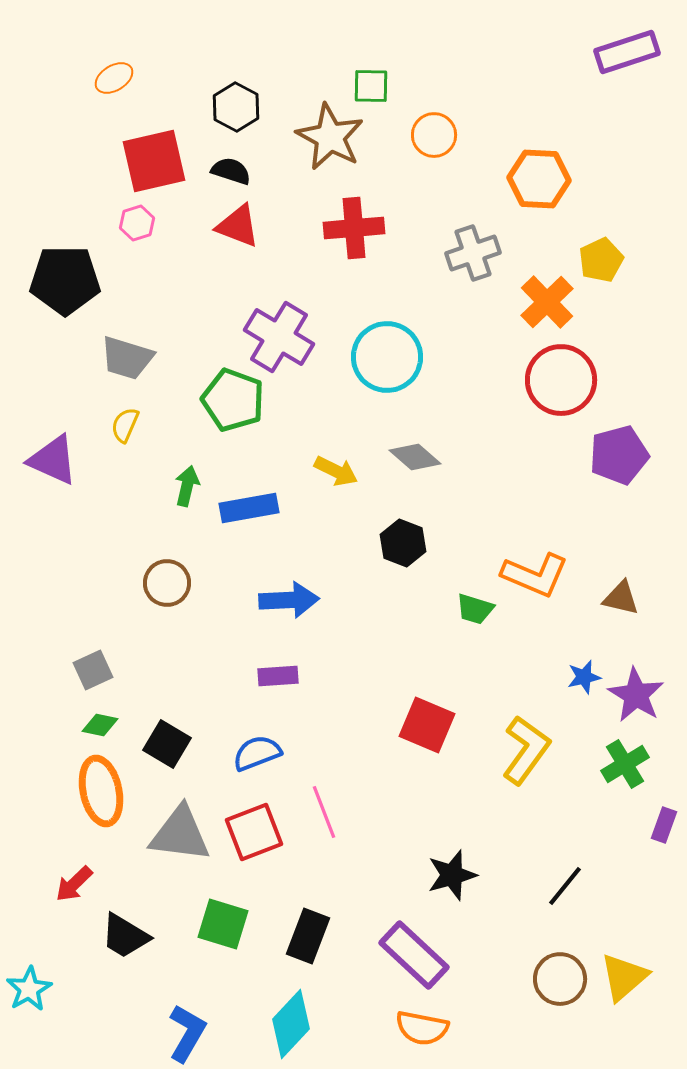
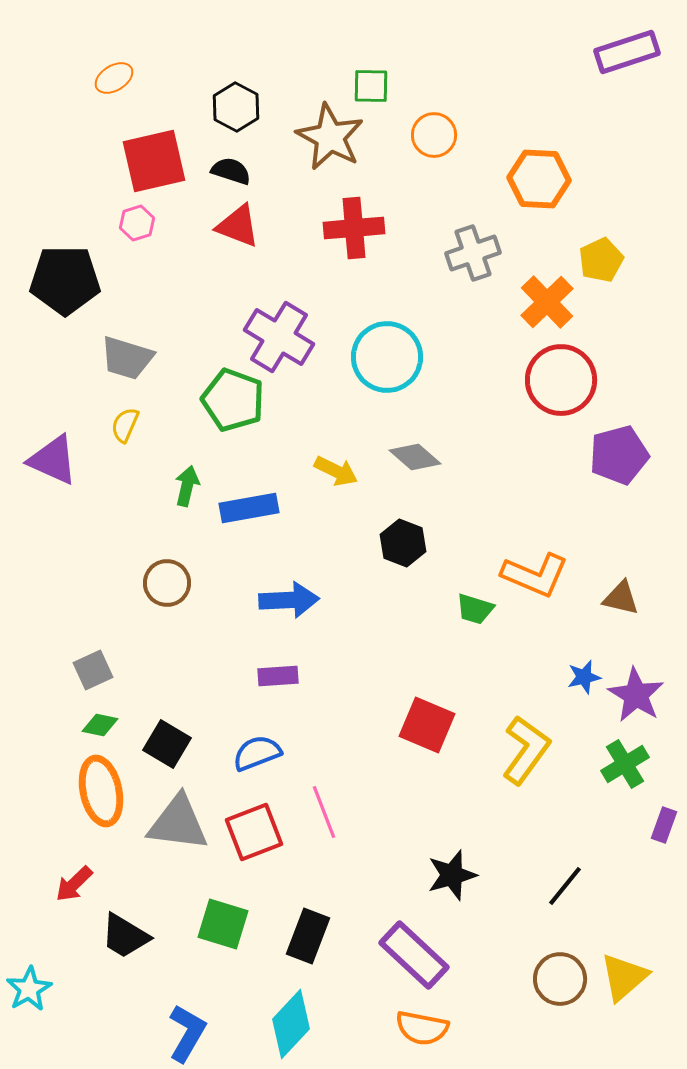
gray triangle at (180, 834): moved 2 px left, 11 px up
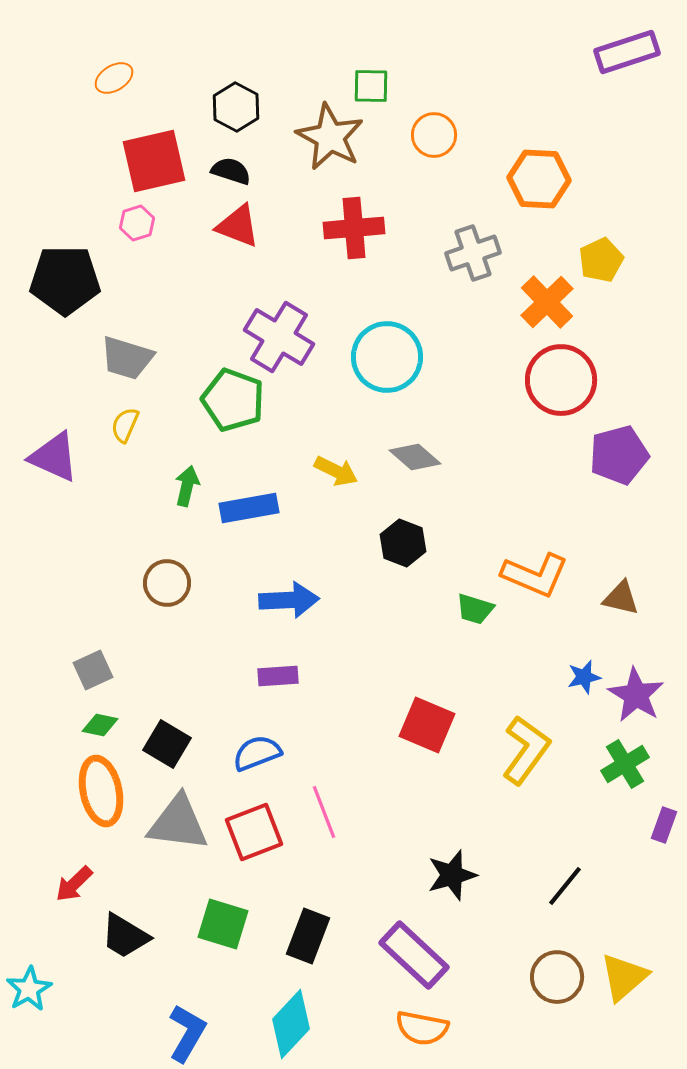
purple triangle at (53, 460): moved 1 px right, 3 px up
brown circle at (560, 979): moved 3 px left, 2 px up
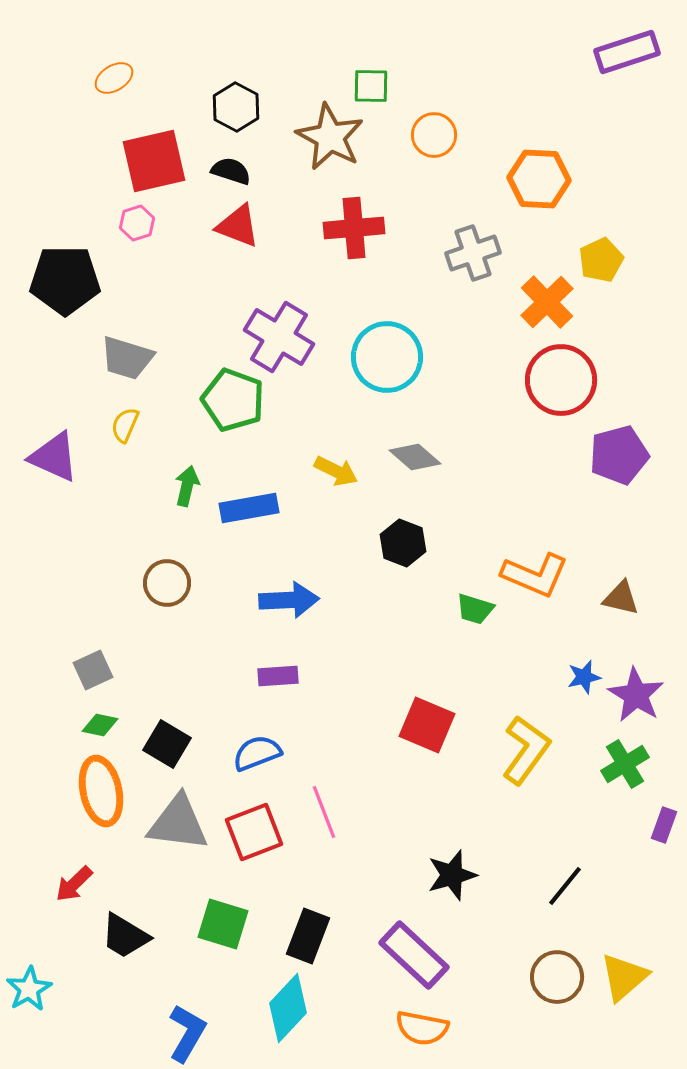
cyan diamond at (291, 1024): moved 3 px left, 16 px up
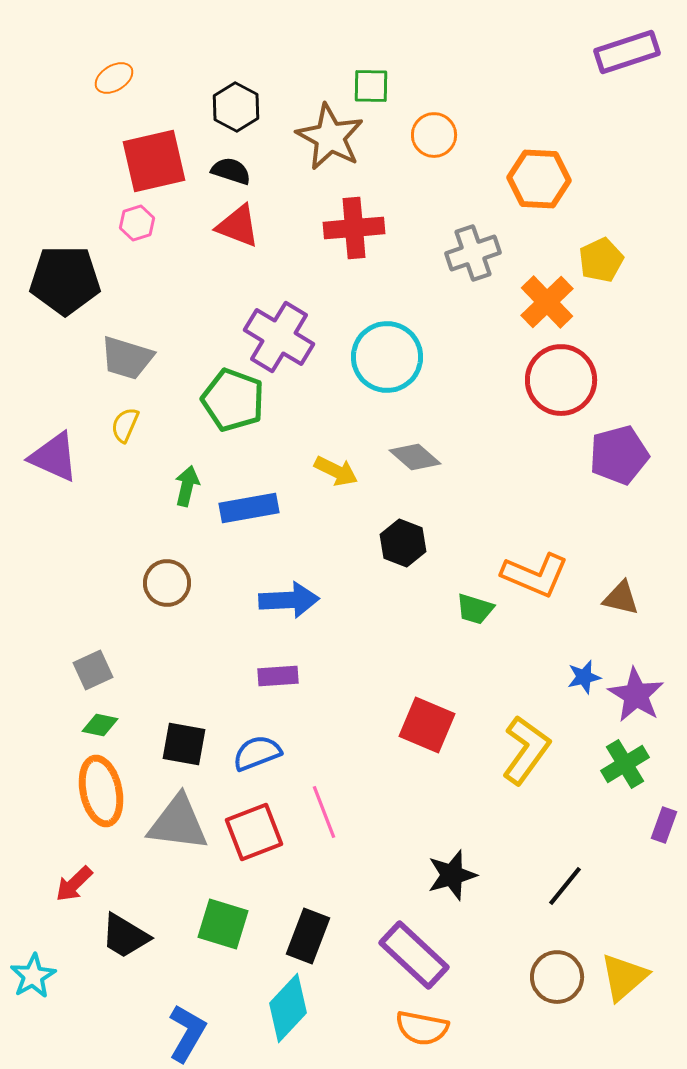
black square at (167, 744): moved 17 px right; rotated 21 degrees counterclockwise
cyan star at (29, 989): moved 4 px right, 13 px up
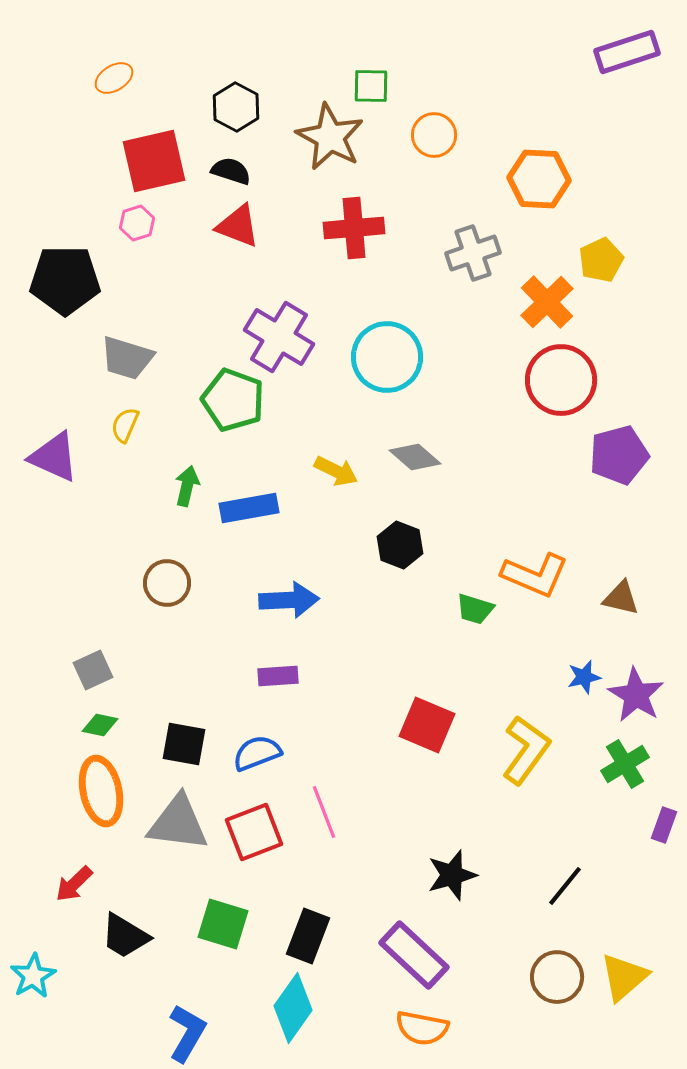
black hexagon at (403, 543): moved 3 px left, 2 px down
cyan diamond at (288, 1008): moved 5 px right; rotated 8 degrees counterclockwise
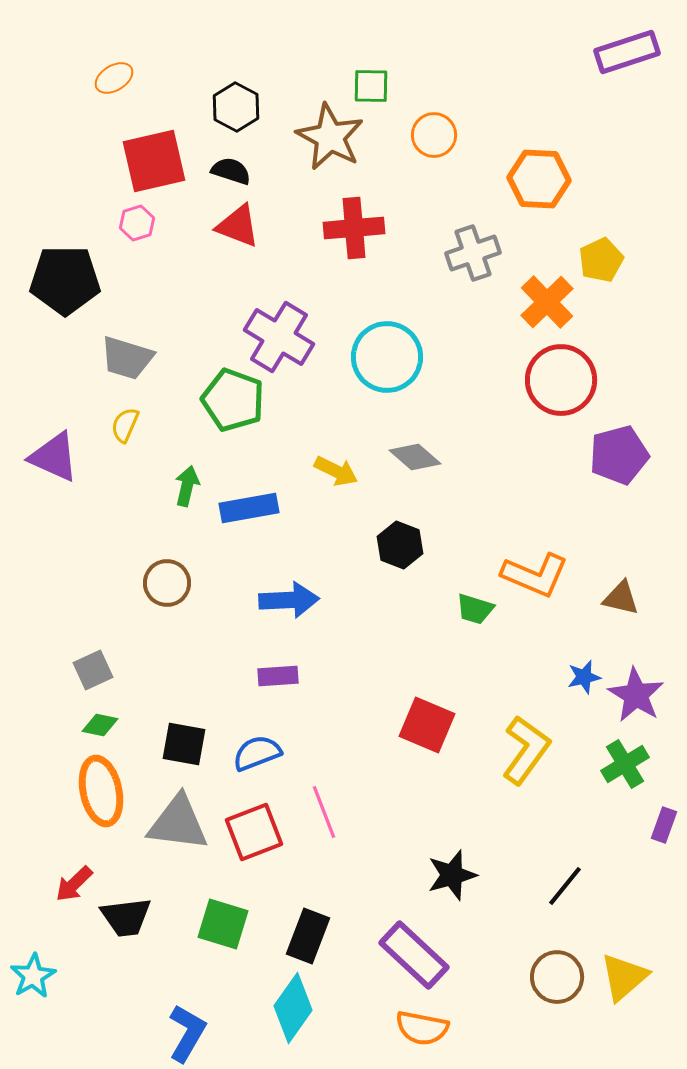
black trapezoid at (125, 936): moved 1 px right, 19 px up; rotated 38 degrees counterclockwise
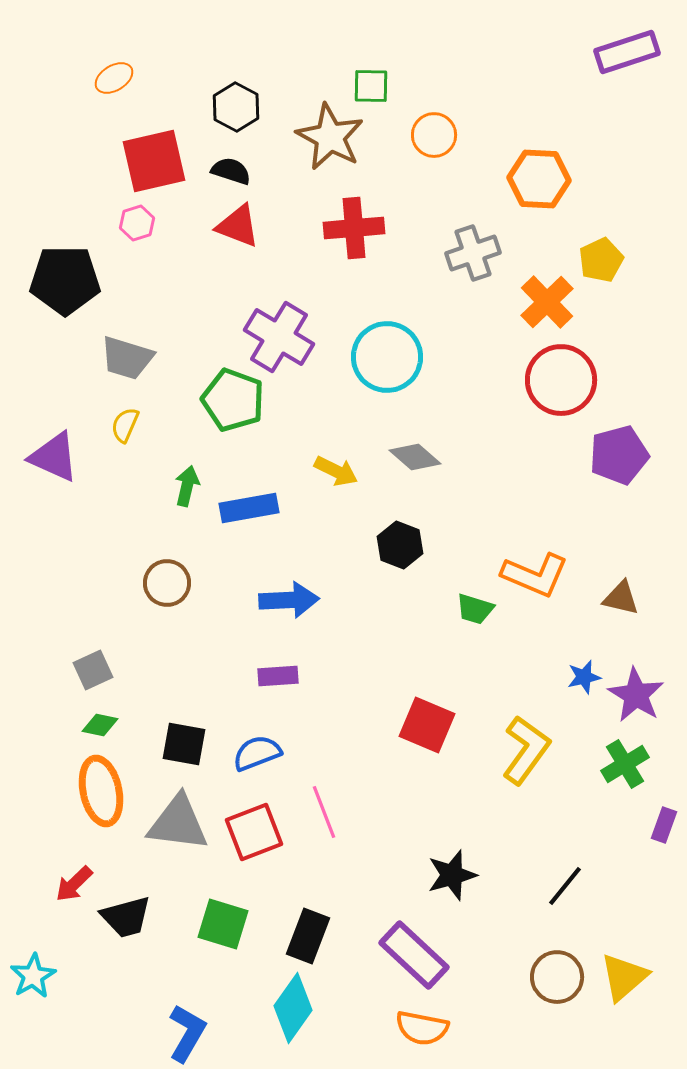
black trapezoid at (126, 917): rotated 8 degrees counterclockwise
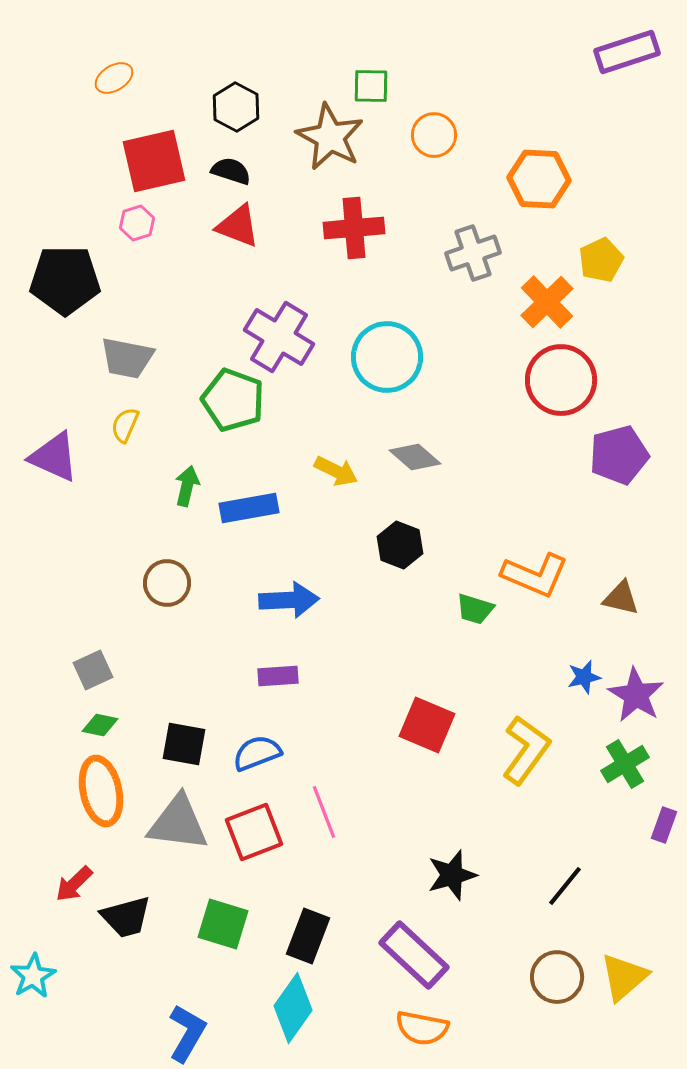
gray trapezoid at (127, 358): rotated 6 degrees counterclockwise
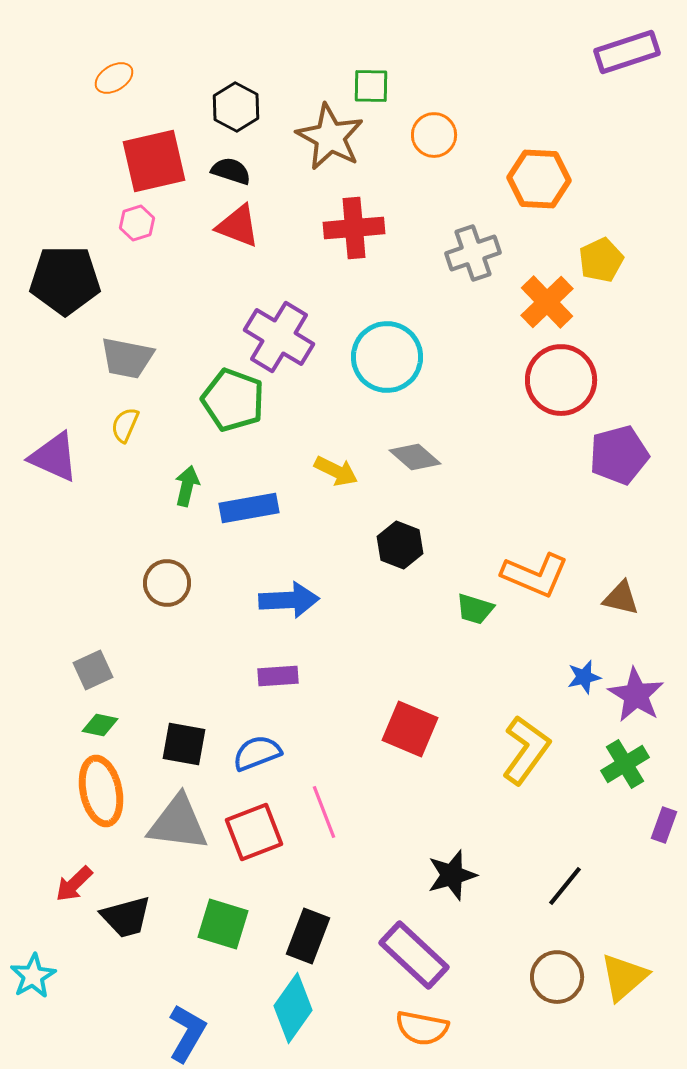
red square at (427, 725): moved 17 px left, 4 px down
